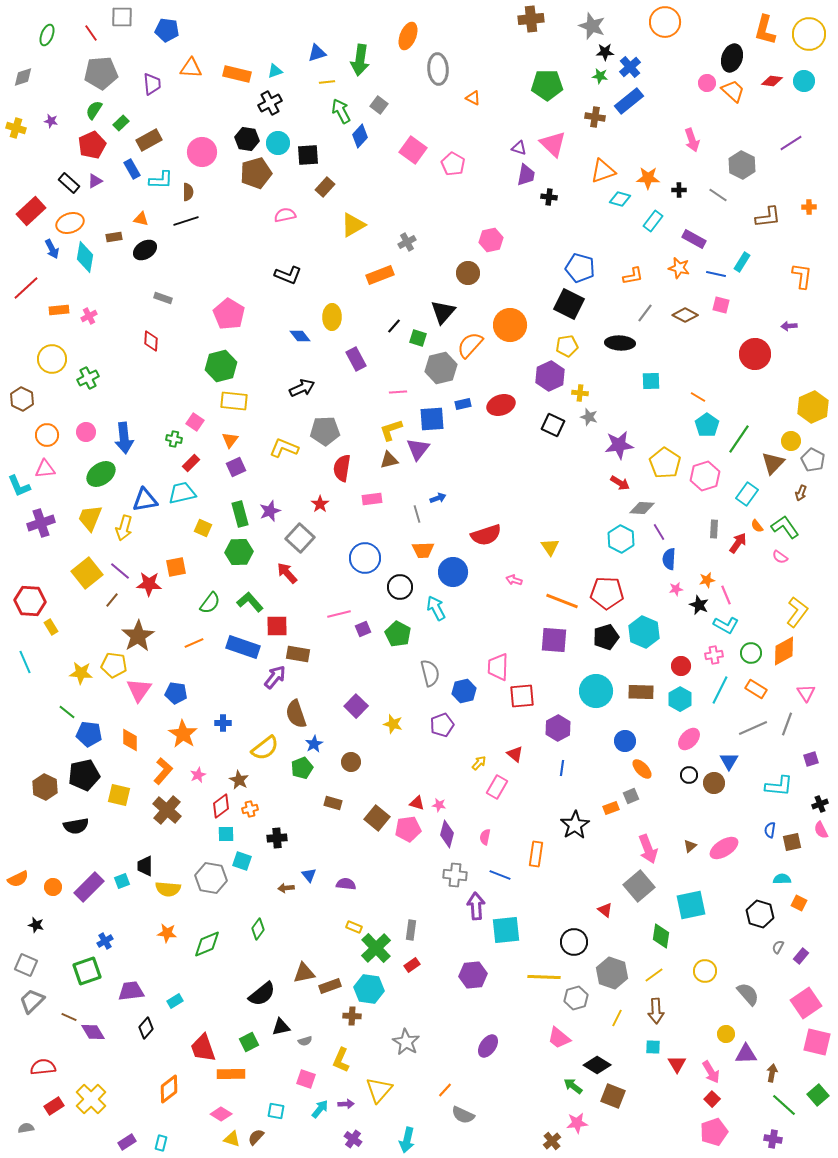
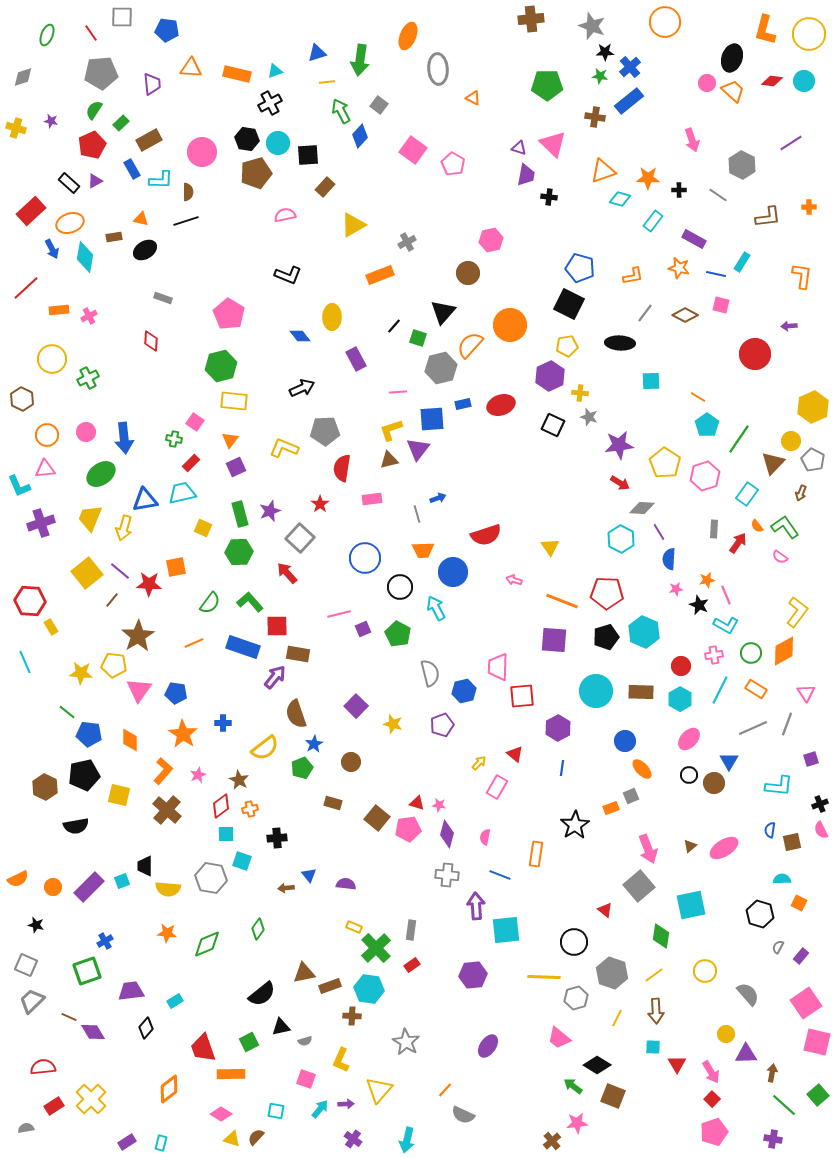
gray cross at (455, 875): moved 8 px left
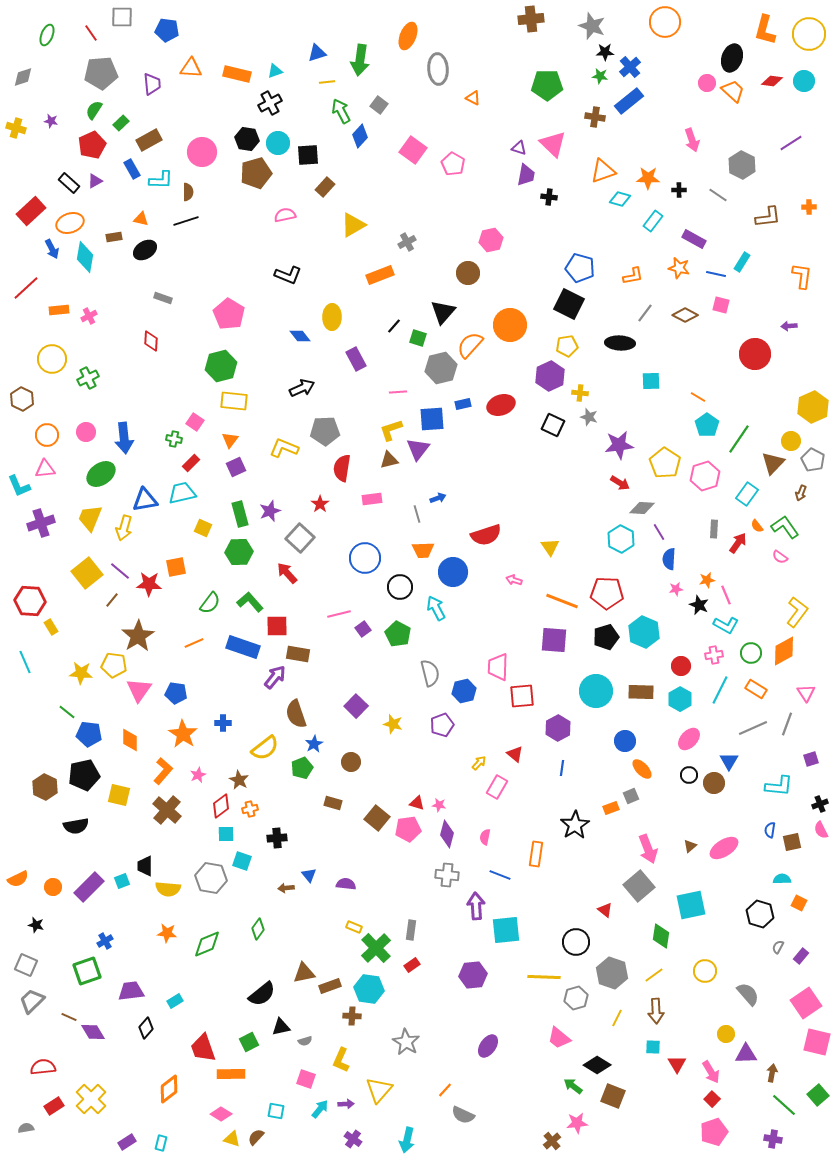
purple square at (363, 629): rotated 14 degrees counterclockwise
black circle at (574, 942): moved 2 px right
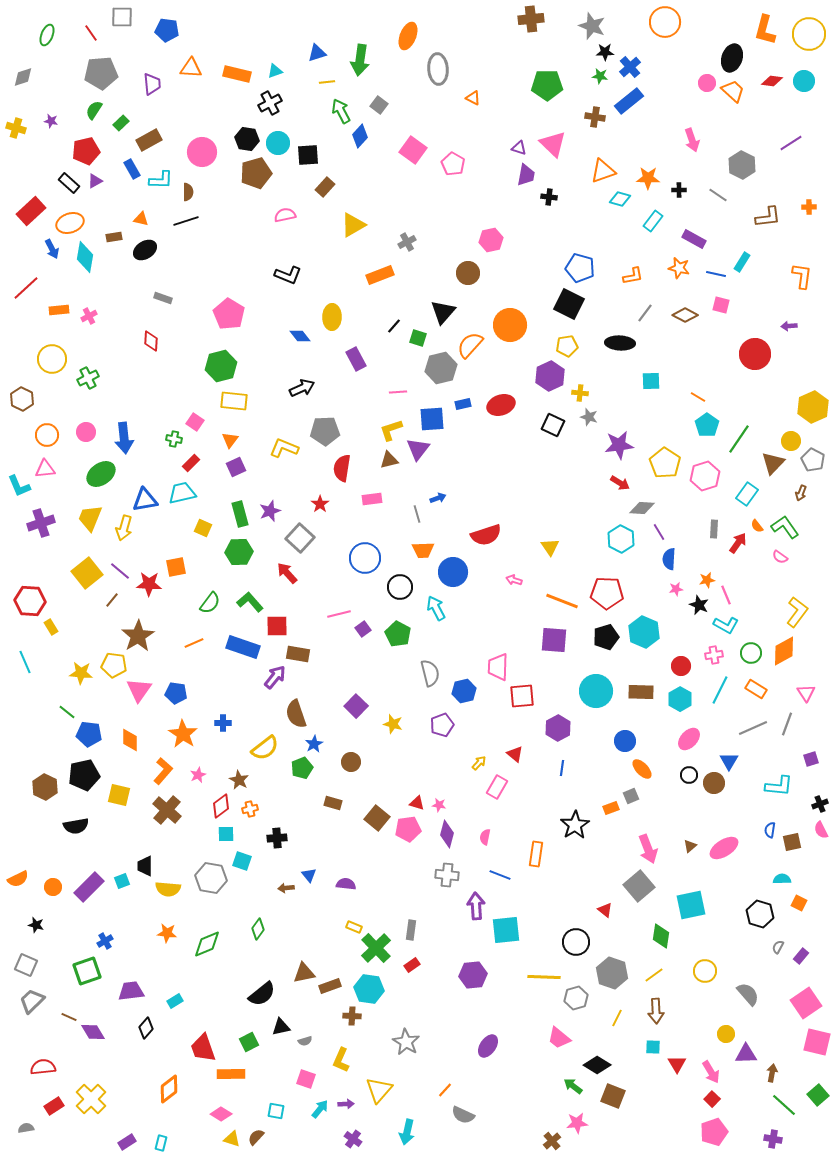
red pentagon at (92, 145): moved 6 px left, 6 px down; rotated 12 degrees clockwise
cyan arrow at (407, 1140): moved 8 px up
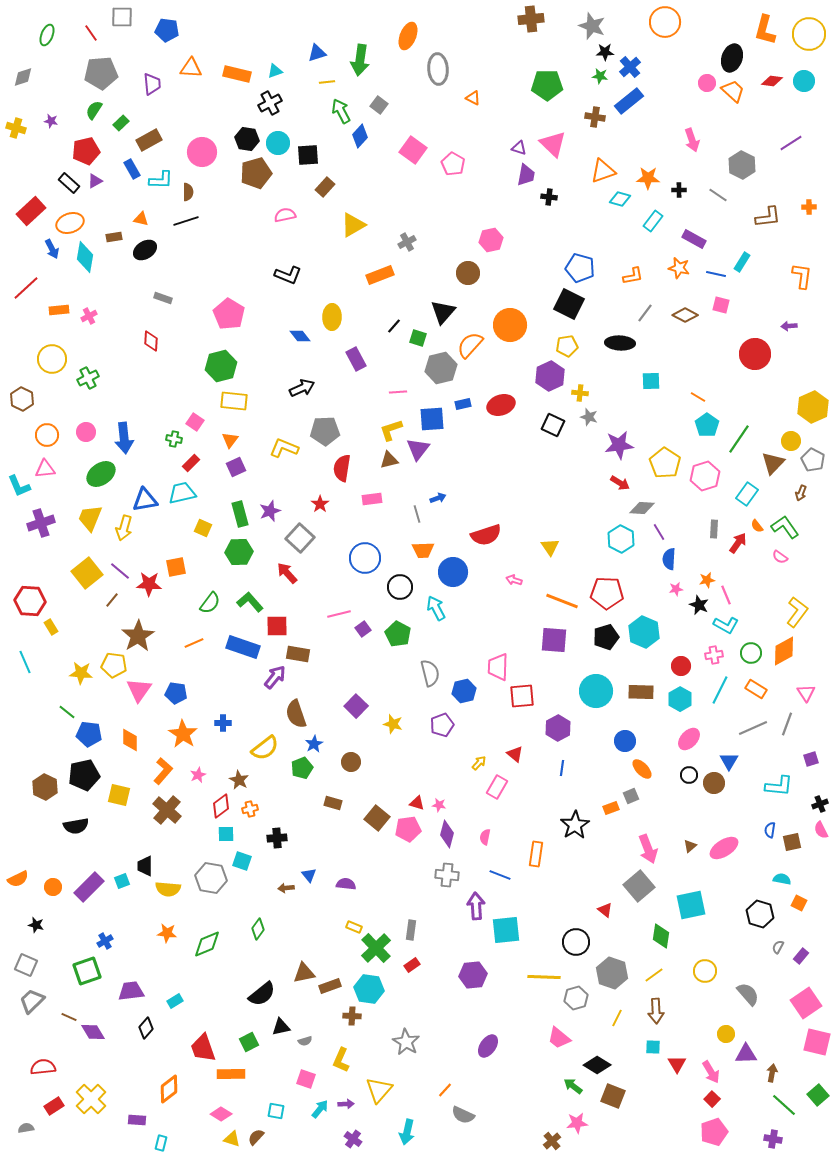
cyan semicircle at (782, 879): rotated 12 degrees clockwise
purple rectangle at (127, 1142): moved 10 px right, 22 px up; rotated 36 degrees clockwise
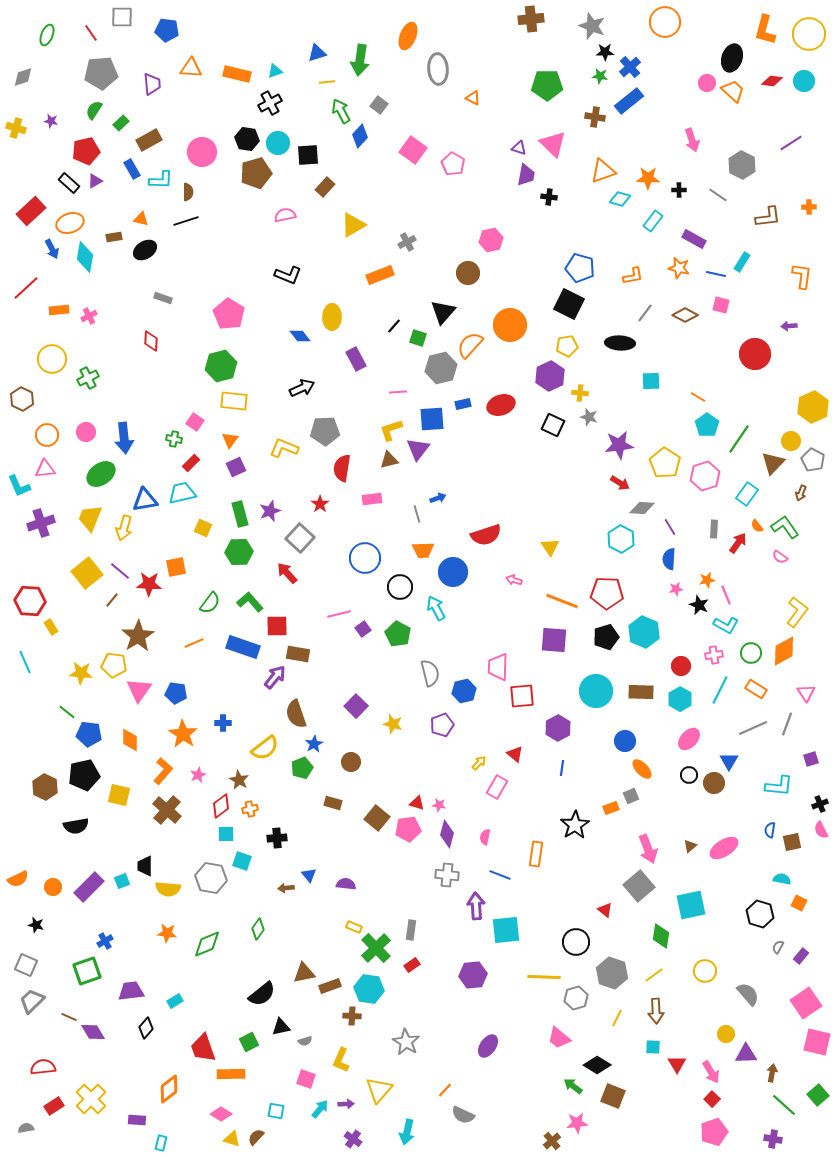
purple line at (659, 532): moved 11 px right, 5 px up
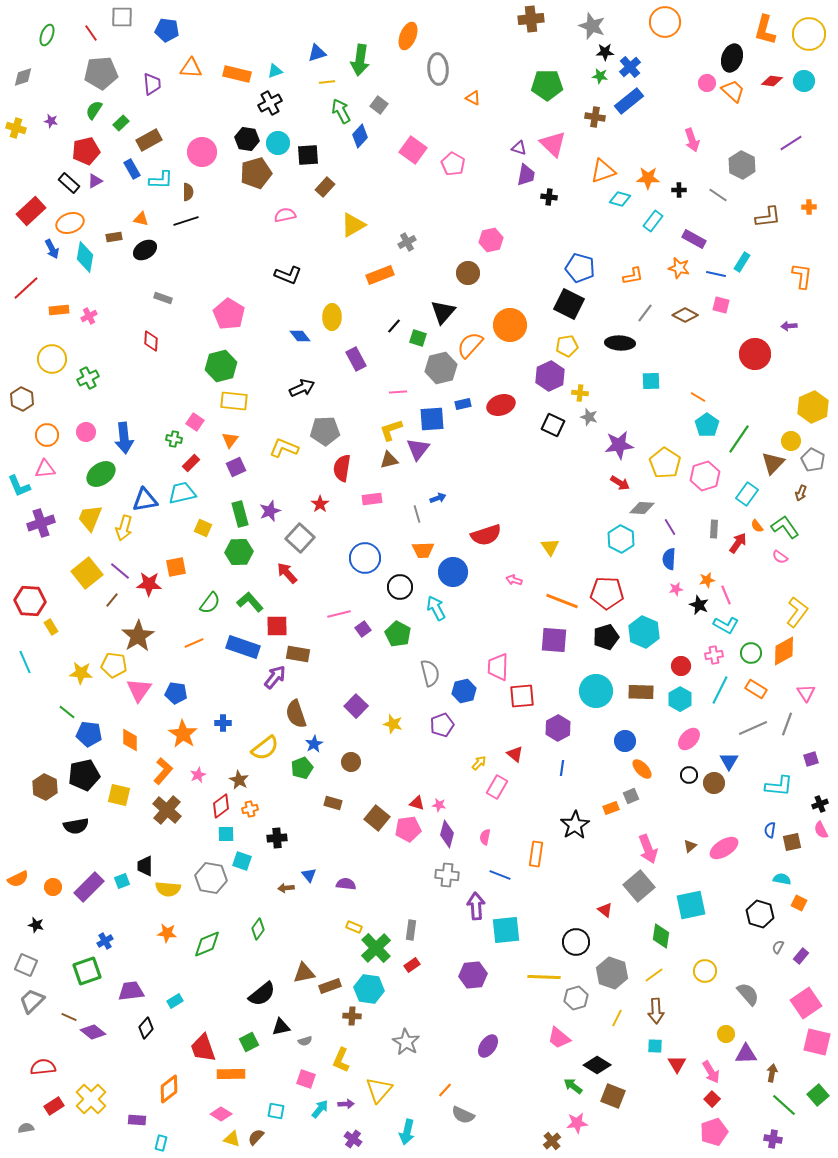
purple diamond at (93, 1032): rotated 20 degrees counterclockwise
cyan square at (653, 1047): moved 2 px right, 1 px up
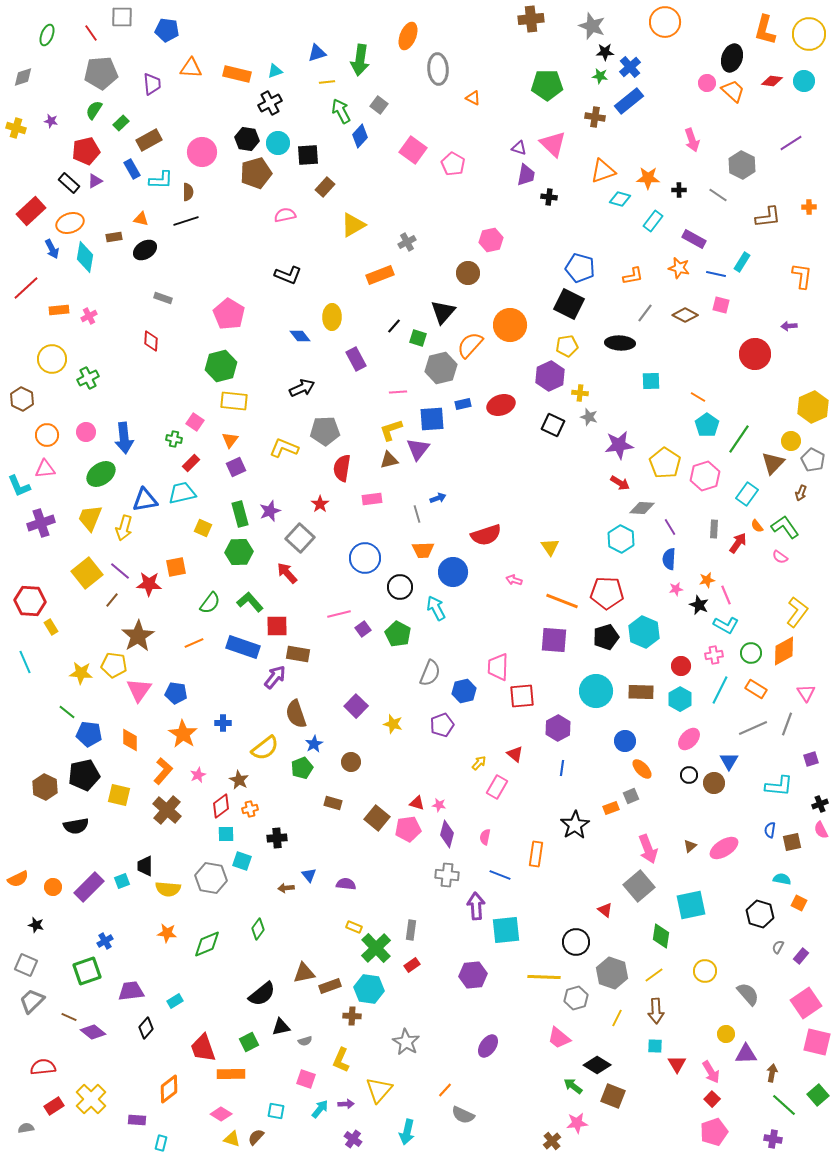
gray semicircle at (430, 673): rotated 36 degrees clockwise
